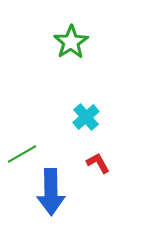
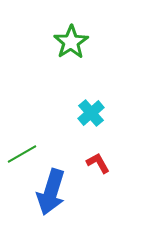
cyan cross: moved 5 px right, 4 px up
blue arrow: rotated 18 degrees clockwise
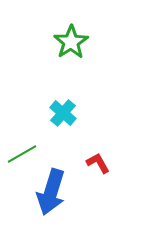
cyan cross: moved 28 px left; rotated 8 degrees counterclockwise
